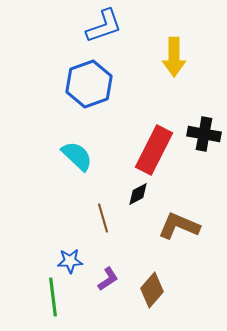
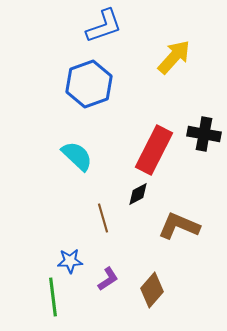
yellow arrow: rotated 138 degrees counterclockwise
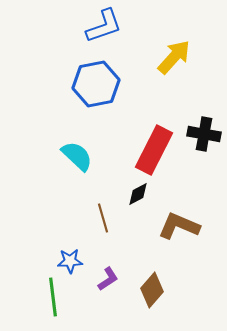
blue hexagon: moved 7 px right; rotated 9 degrees clockwise
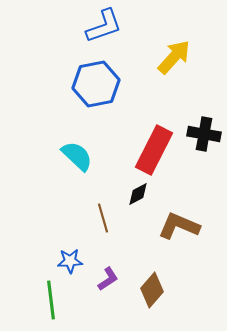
green line: moved 2 px left, 3 px down
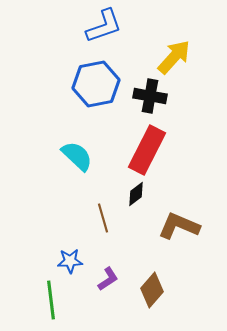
black cross: moved 54 px left, 38 px up
red rectangle: moved 7 px left
black diamond: moved 2 px left; rotated 10 degrees counterclockwise
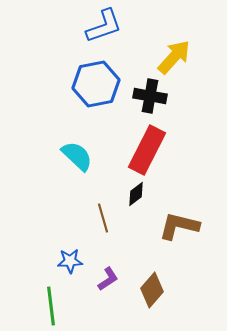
brown L-shape: rotated 9 degrees counterclockwise
green line: moved 6 px down
